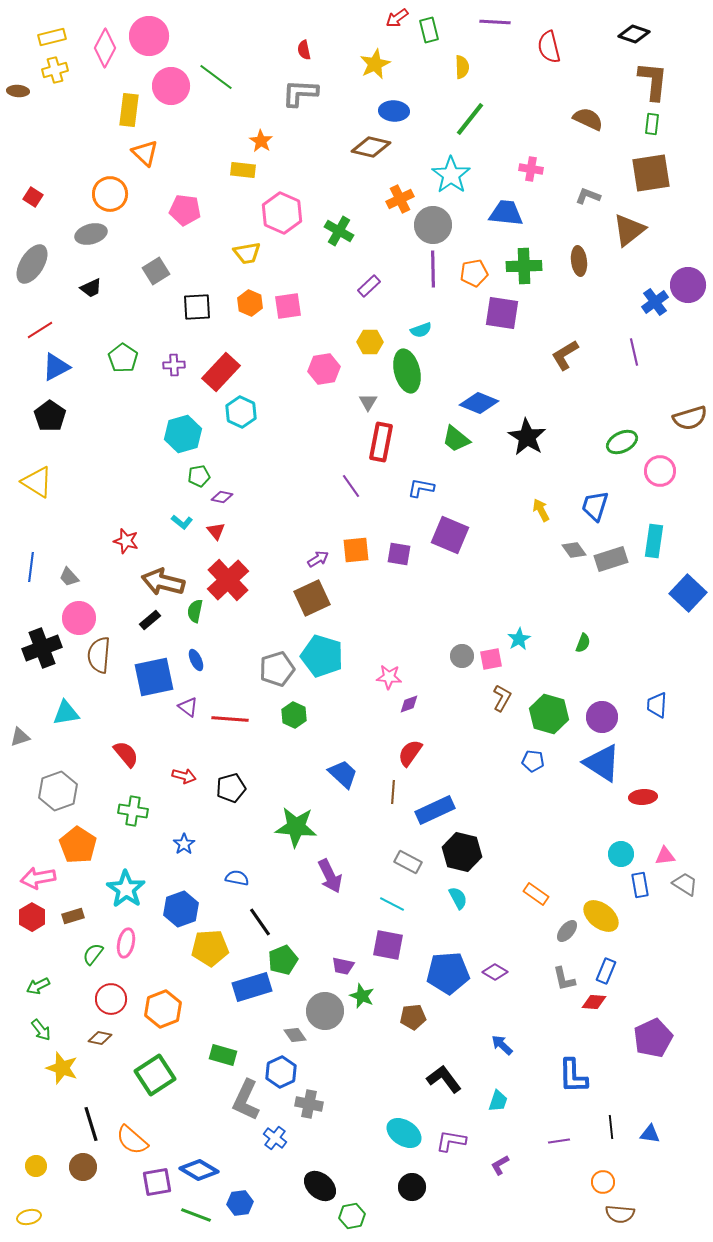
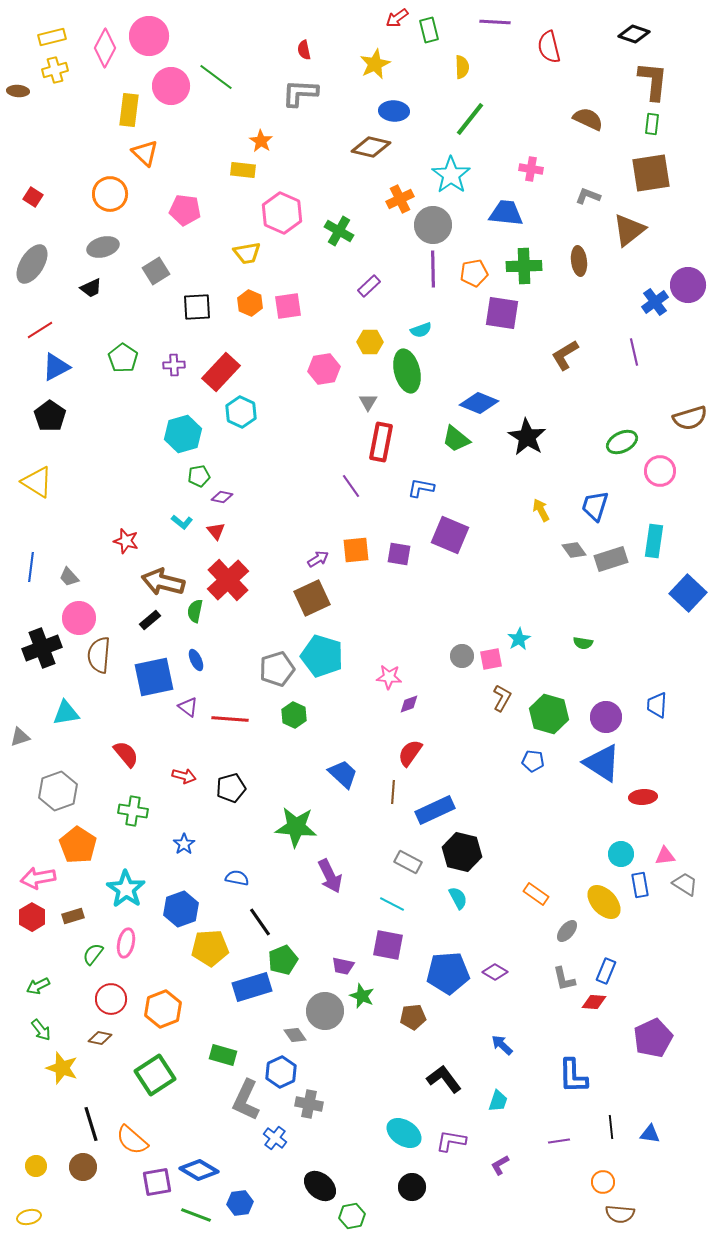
gray ellipse at (91, 234): moved 12 px right, 13 px down
green semicircle at (583, 643): rotated 78 degrees clockwise
purple circle at (602, 717): moved 4 px right
yellow ellipse at (601, 916): moved 3 px right, 14 px up; rotated 9 degrees clockwise
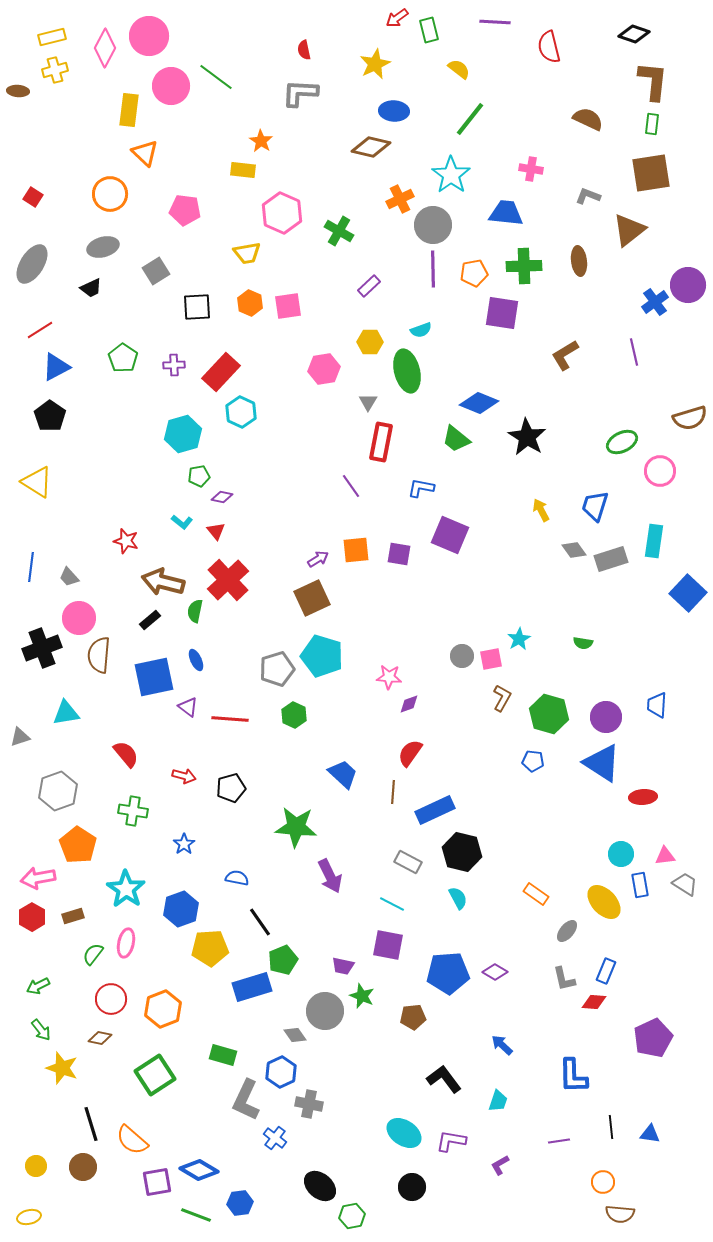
yellow semicircle at (462, 67): moved 3 px left, 2 px down; rotated 50 degrees counterclockwise
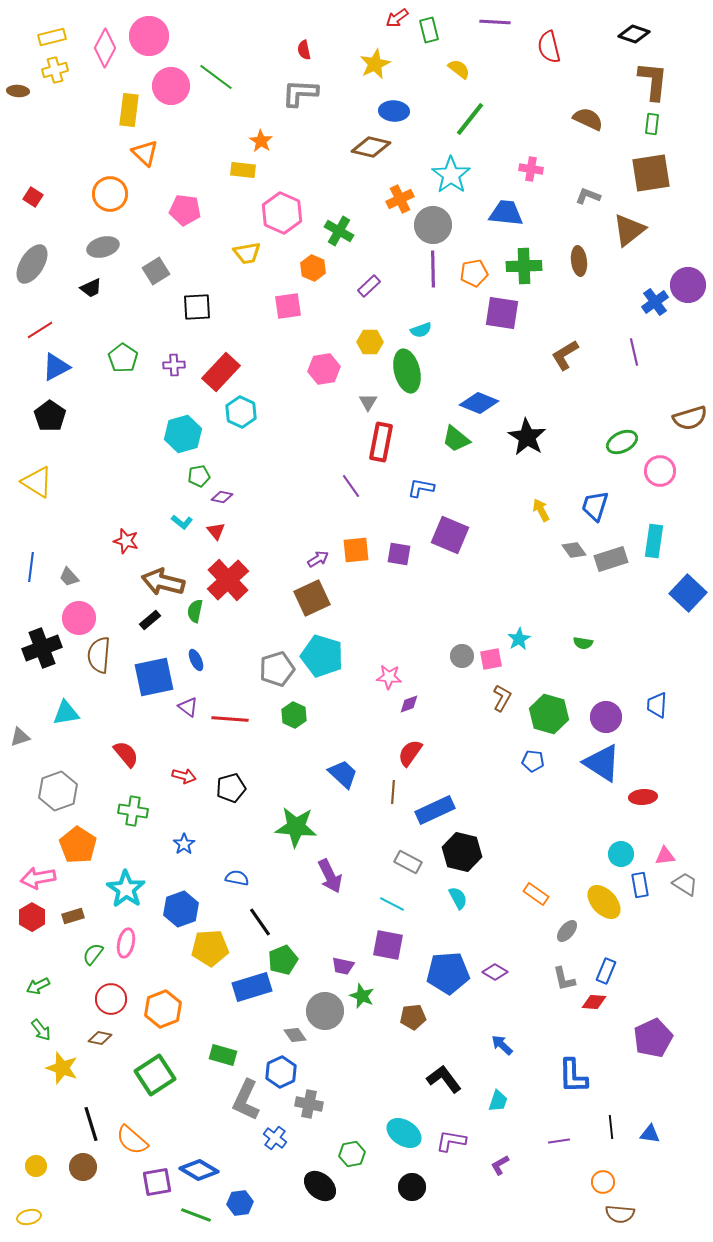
orange hexagon at (250, 303): moved 63 px right, 35 px up
green hexagon at (352, 1216): moved 62 px up
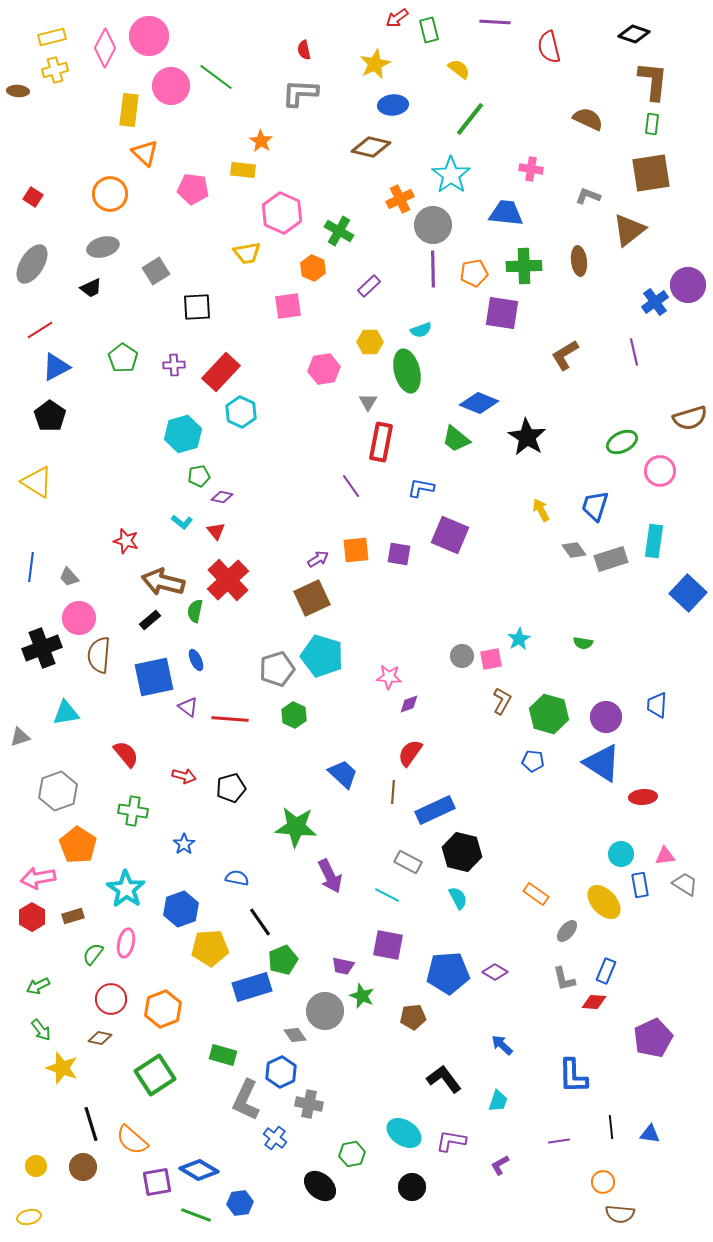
blue ellipse at (394, 111): moved 1 px left, 6 px up; rotated 8 degrees counterclockwise
pink pentagon at (185, 210): moved 8 px right, 21 px up
brown L-shape at (502, 698): moved 3 px down
cyan line at (392, 904): moved 5 px left, 9 px up
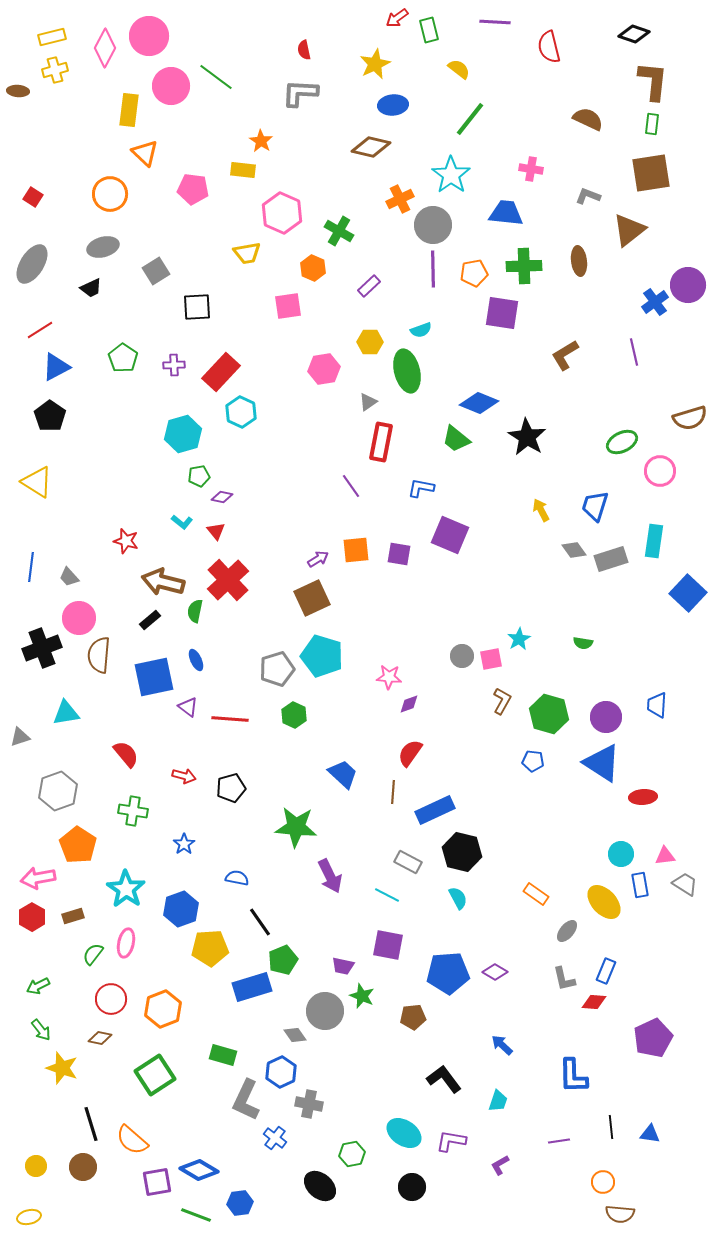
gray triangle at (368, 402): rotated 24 degrees clockwise
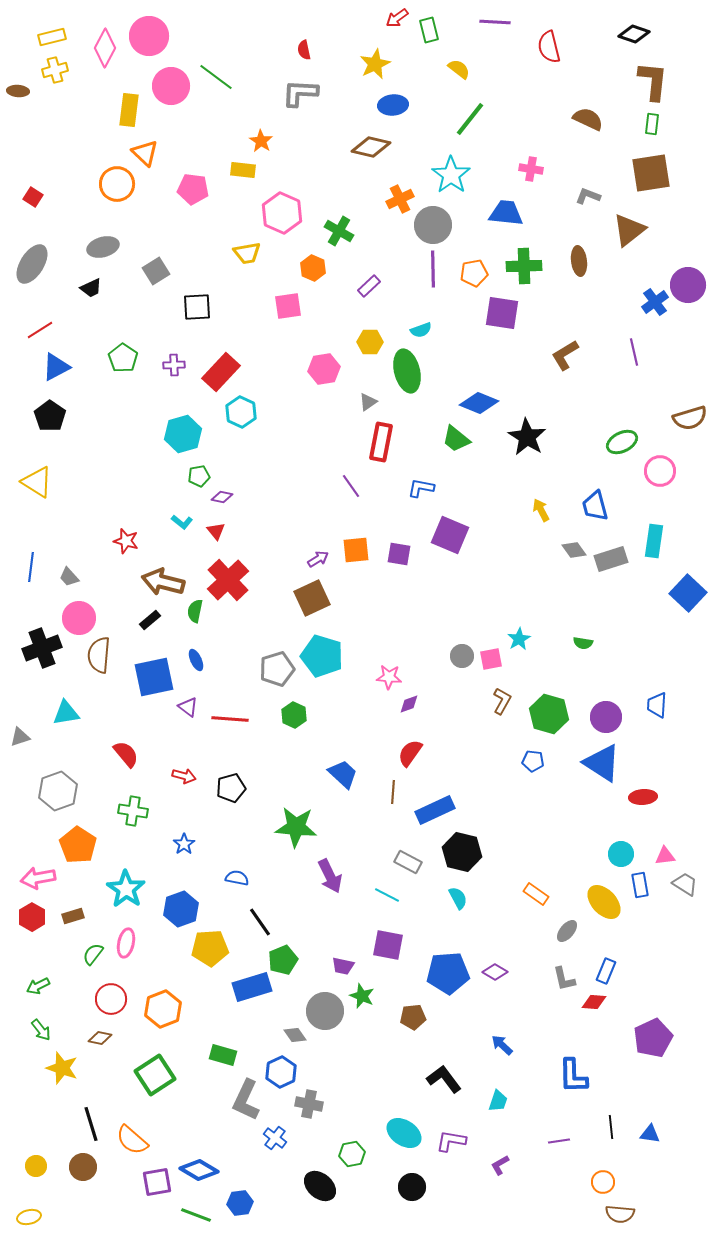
orange circle at (110, 194): moved 7 px right, 10 px up
blue trapezoid at (595, 506): rotated 32 degrees counterclockwise
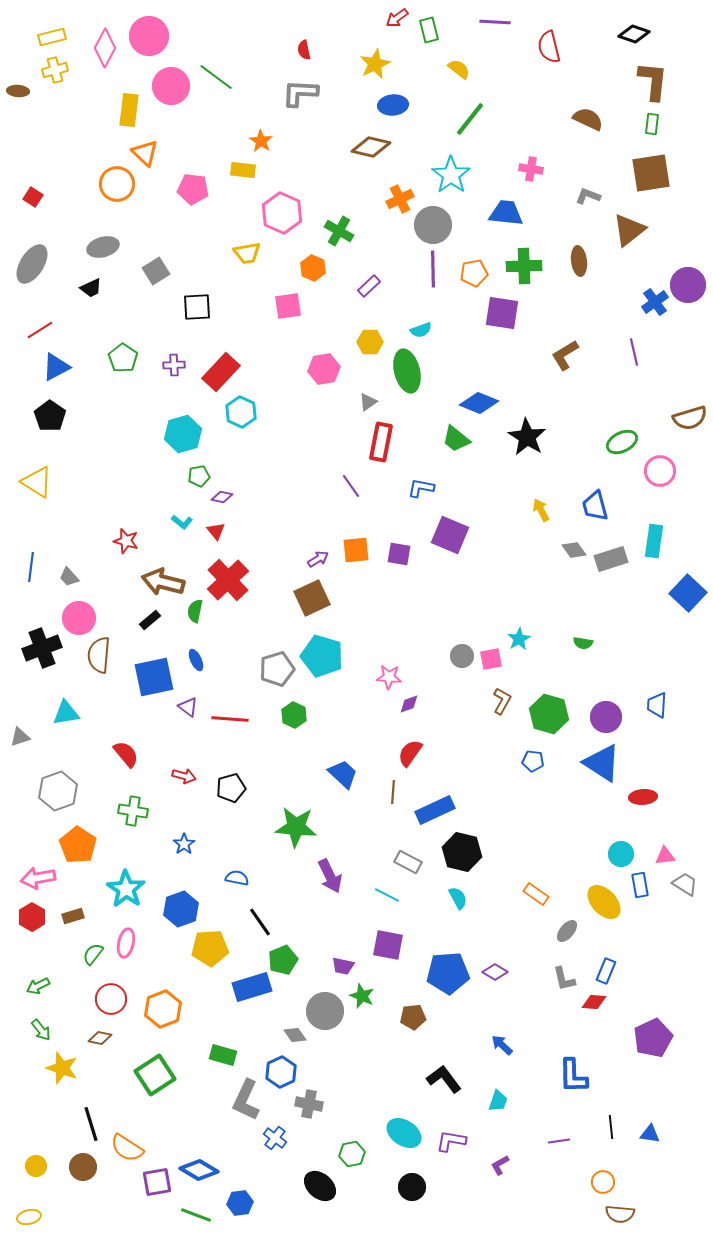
orange semicircle at (132, 1140): moved 5 px left, 8 px down; rotated 8 degrees counterclockwise
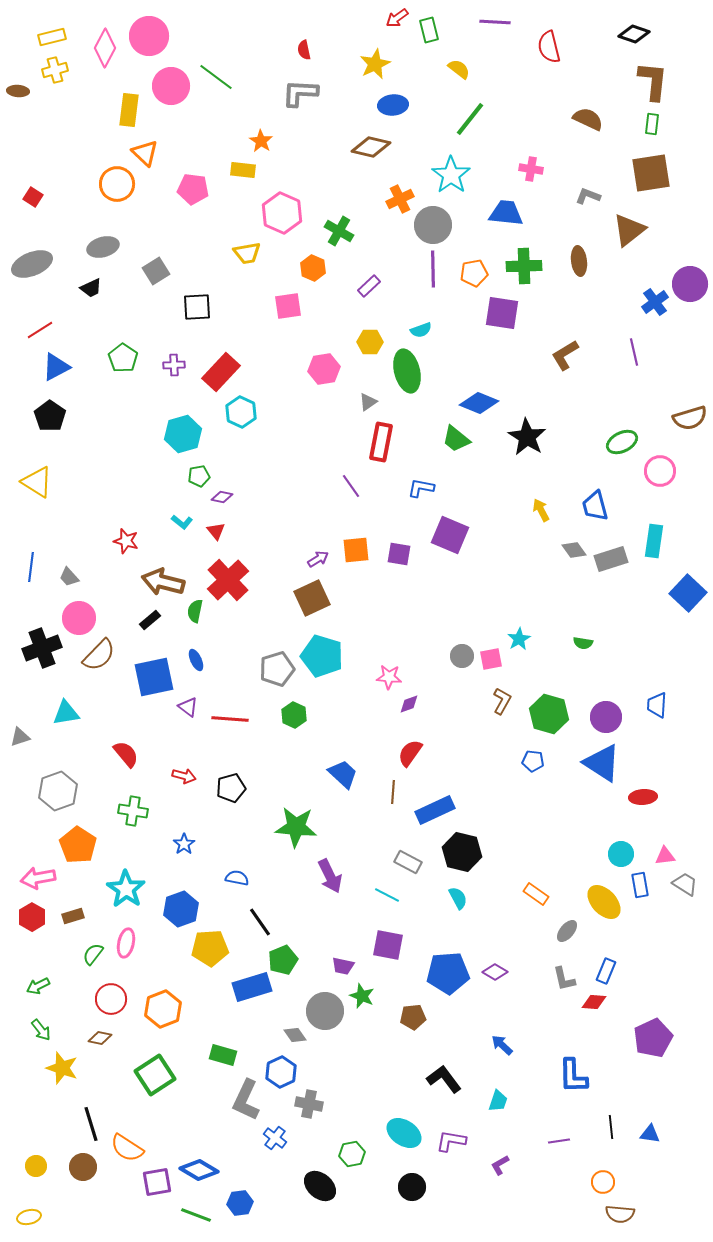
gray ellipse at (32, 264): rotated 36 degrees clockwise
purple circle at (688, 285): moved 2 px right, 1 px up
brown semicircle at (99, 655): rotated 141 degrees counterclockwise
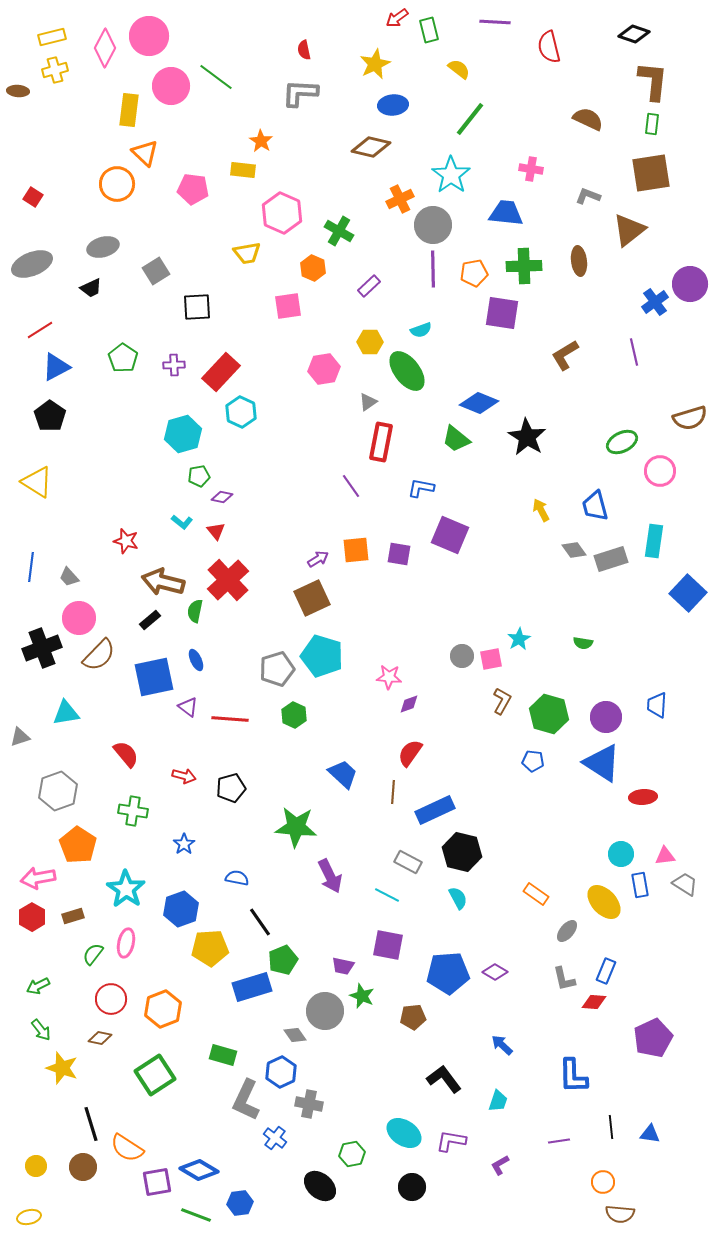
green ellipse at (407, 371): rotated 24 degrees counterclockwise
